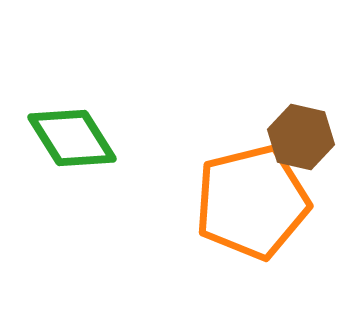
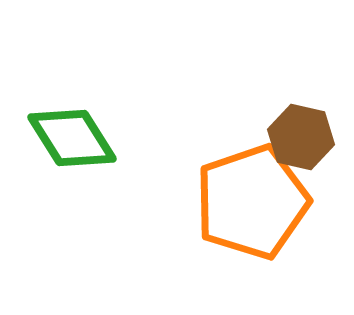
orange pentagon: rotated 5 degrees counterclockwise
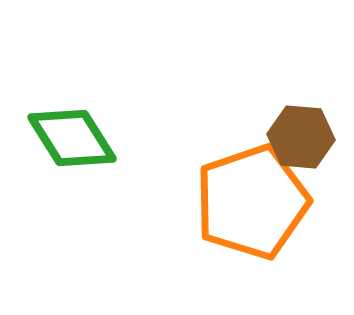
brown hexagon: rotated 8 degrees counterclockwise
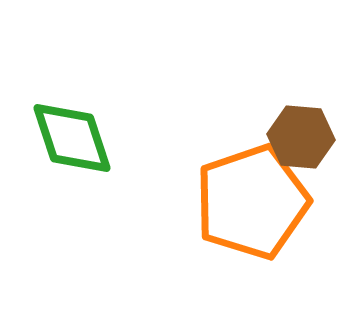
green diamond: rotated 14 degrees clockwise
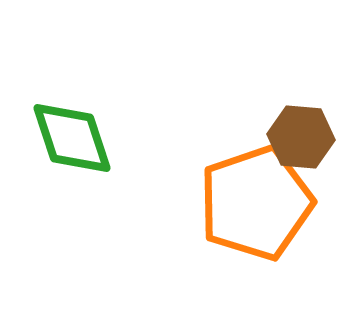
orange pentagon: moved 4 px right, 1 px down
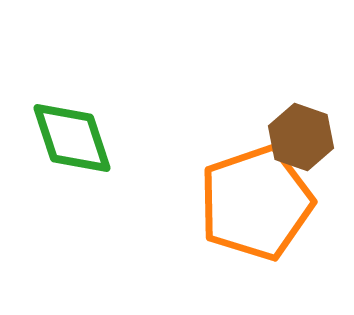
brown hexagon: rotated 14 degrees clockwise
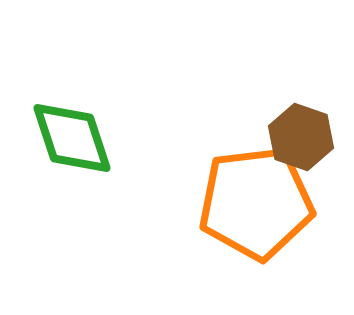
orange pentagon: rotated 12 degrees clockwise
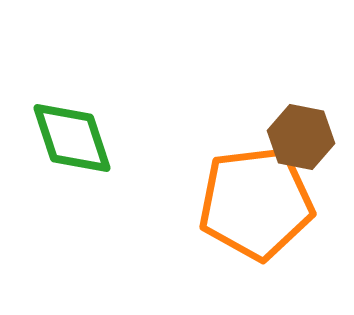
brown hexagon: rotated 8 degrees counterclockwise
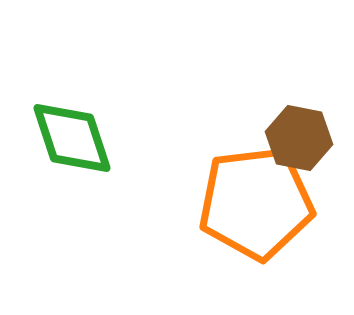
brown hexagon: moved 2 px left, 1 px down
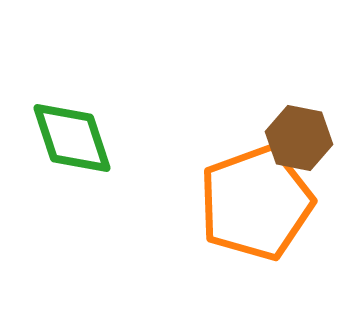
orange pentagon: rotated 13 degrees counterclockwise
